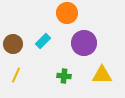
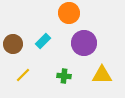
orange circle: moved 2 px right
yellow line: moved 7 px right; rotated 21 degrees clockwise
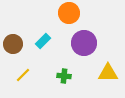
yellow triangle: moved 6 px right, 2 px up
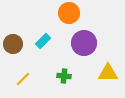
yellow line: moved 4 px down
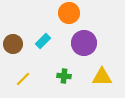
yellow triangle: moved 6 px left, 4 px down
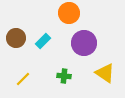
brown circle: moved 3 px right, 6 px up
yellow triangle: moved 3 px right, 4 px up; rotated 35 degrees clockwise
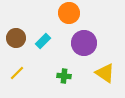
yellow line: moved 6 px left, 6 px up
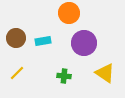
cyan rectangle: rotated 35 degrees clockwise
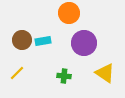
brown circle: moved 6 px right, 2 px down
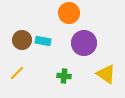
cyan rectangle: rotated 21 degrees clockwise
yellow triangle: moved 1 px right, 1 px down
